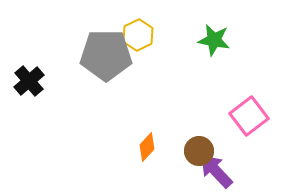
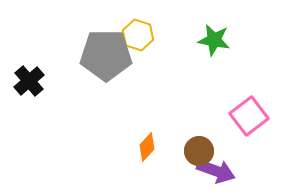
yellow hexagon: rotated 16 degrees counterclockwise
purple arrow: rotated 153 degrees clockwise
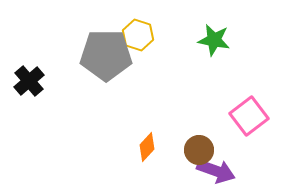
brown circle: moved 1 px up
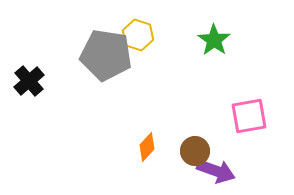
green star: rotated 24 degrees clockwise
gray pentagon: rotated 9 degrees clockwise
pink square: rotated 27 degrees clockwise
brown circle: moved 4 px left, 1 px down
